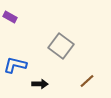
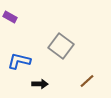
blue L-shape: moved 4 px right, 4 px up
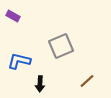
purple rectangle: moved 3 px right, 1 px up
gray square: rotated 30 degrees clockwise
black arrow: rotated 91 degrees clockwise
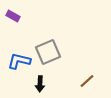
gray square: moved 13 px left, 6 px down
